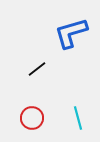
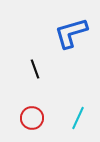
black line: moved 2 px left; rotated 72 degrees counterclockwise
cyan line: rotated 40 degrees clockwise
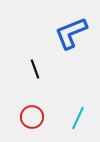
blue L-shape: rotated 6 degrees counterclockwise
red circle: moved 1 px up
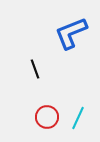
red circle: moved 15 px right
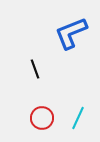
red circle: moved 5 px left, 1 px down
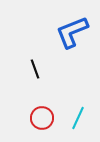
blue L-shape: moved 1 px right, 1 px up
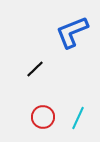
black line: rotated 66 degrees clockwise
red circle: moved 1 px right, 1 px up
